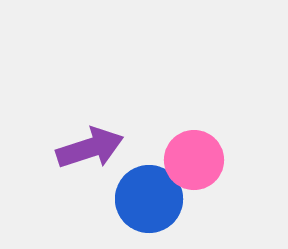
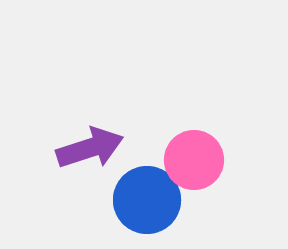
blue circle: moved 2 px left, 1 px down
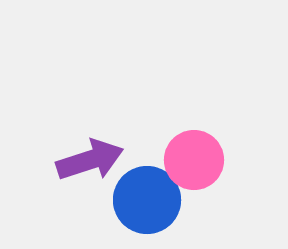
purple arrow: moved 12 px down
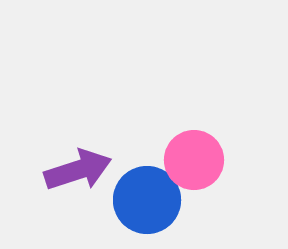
purple arrow: moved 12 px left, 10 px down
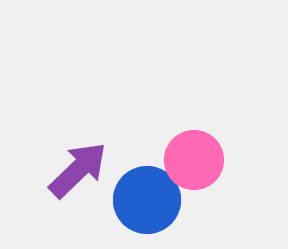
purple arrow: rotated 26 degrees counterclockwise
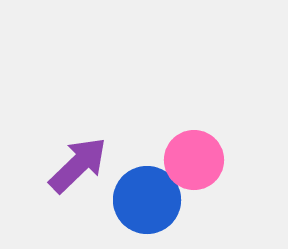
purple arrow: moved 5 px up
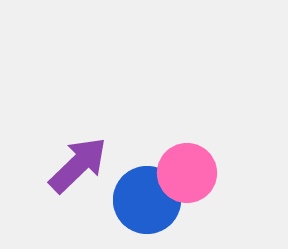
pink circle: moved 7 px left, 13 px down
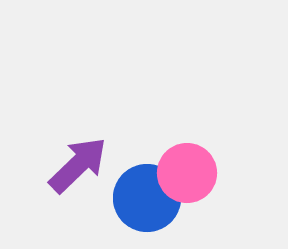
blue circle: moved 2 px up
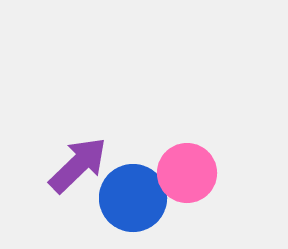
blue circle: moved 14 px left
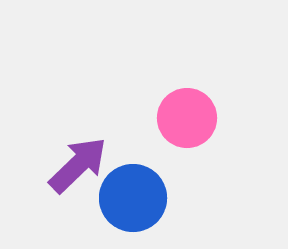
pink circle: moved 55 px up
